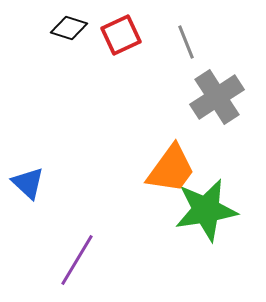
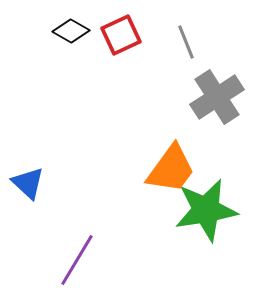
black diamond: moved 2 px right, 3 px down; rotated 12 degrees clockwise
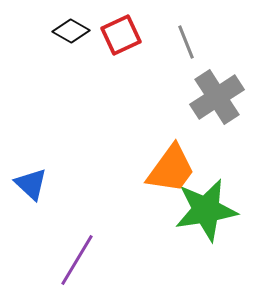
blue triangle: moved 3 px right, 1 px down
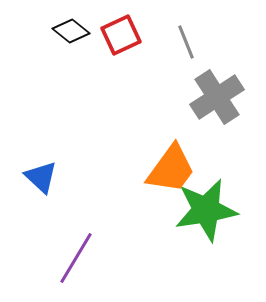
black diamond: rotated 9 degrees clockwise
blue triangle: moved 10 px right, 7 px up
purple line: moved 1 px left, 2 px up
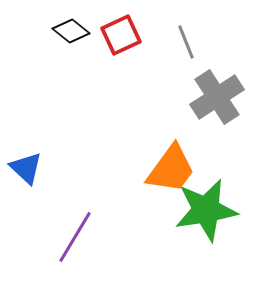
blue triangle: moved 15 px left, 9 px up
purple line: moved 1 px left, 21 px up
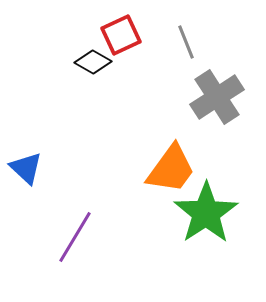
black diamond: moved 22 px right, 31 px down; rotated 9 degrees counterclockwise
green star: moved 3 px down; rotated 24 degrees counterclockwise
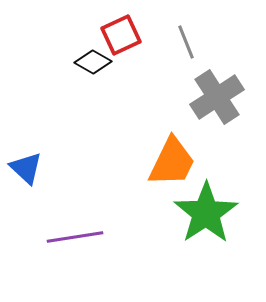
orange trapezoid: moved 1 px right, 7 px up; rotated 10 degrees counterclockwise
purple line: rotated 50 degrees clockwise
